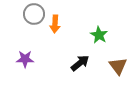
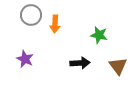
gray circle: moved 3 px left, 1 px down
green star: rotated 18 degrees counterclockwise
purple star: rotated 24 degrees clockwise
black arrow: rotated 36 degrees clockwise
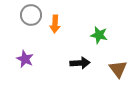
brown triangle: moved 3 px down
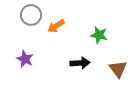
orange arrow: moved 1 px right, 2 px down; rotated 54 degrees clockwise
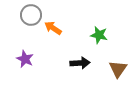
orange arrow: moved 3 px left, 2 px down; rotated 66 degrees clockwise
brown triangle: rotated 12 degrees clockwise
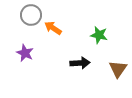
purple star: moved 6 px up
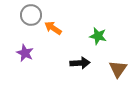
green star: moved 1 px left, 1 px down
